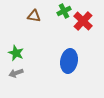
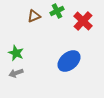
green cross: moved 7 px left
brown triangle: rotated 32 degrees counterclockwise
blue ellipse: rotated 40 degrees clockwise
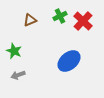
green cross: moved 3 px right, 5 px down
brown triangle: moved 4 px left, 4 px down
green star: moved 2 px left, 2 px up
gray arrow: moved 2 px right, 2 px down
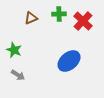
green cross: moved 1 px left, 2 px up; rotated 24 degrees clockwise
brown triangle: moved 1 px right, 2 px up
green star: moved 1 px up
gray arrow: rotated 128 degrees counterclockwise
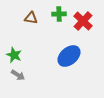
brown triangle: rotated 32 degrees clockwise
green star: moved 5 px down
blue ellipse: moved 5 px up
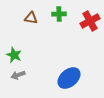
red cross: moved 7 px right; rotated 18 degrees clockwise
blue ellipse: moved 22 px down
gray arrow: rotated 128 degrees clockwise
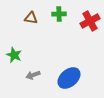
gray arrow: moved 15 px right
